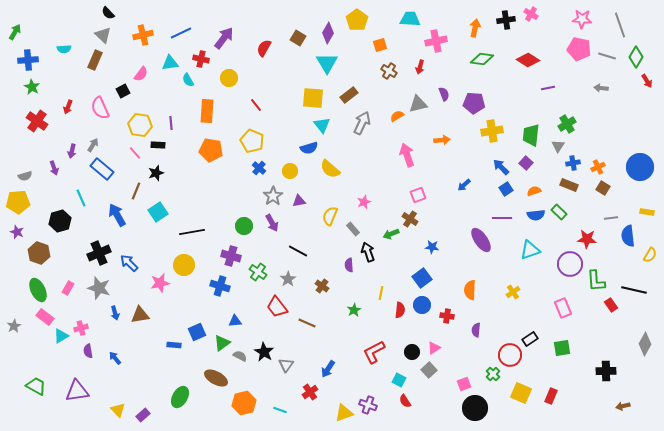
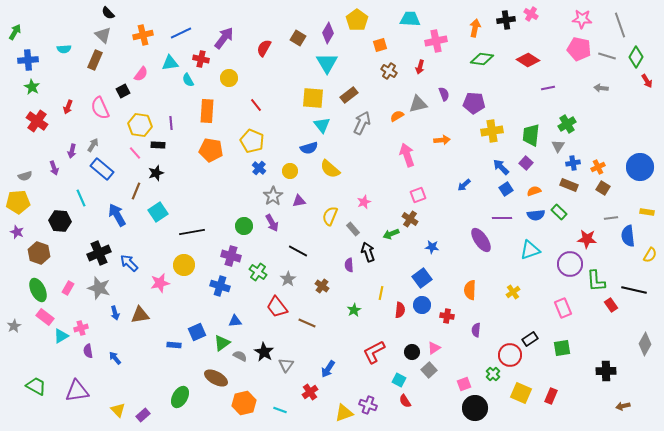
black hexagon at (60, 221): rotated 20 degrees clockwise
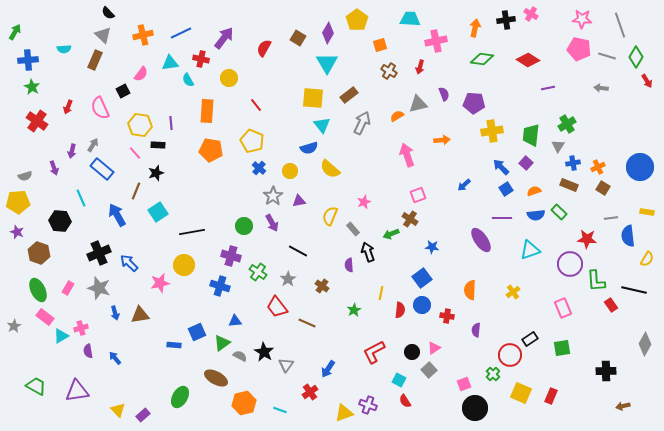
yellow semicircle at (650, 255): moved 3 px left, 4 px down
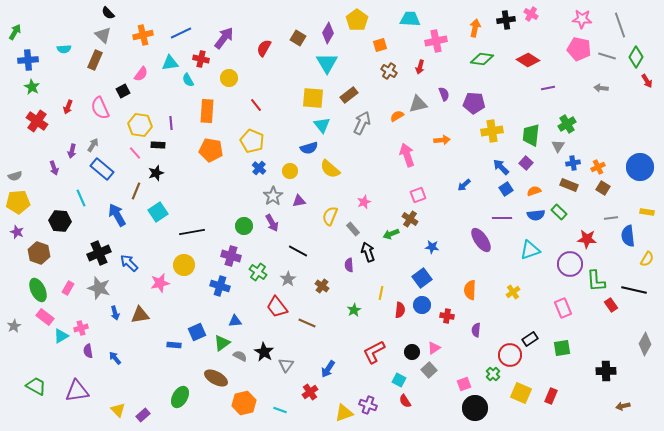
gray semicircle at (25, 176): moved 10 px left
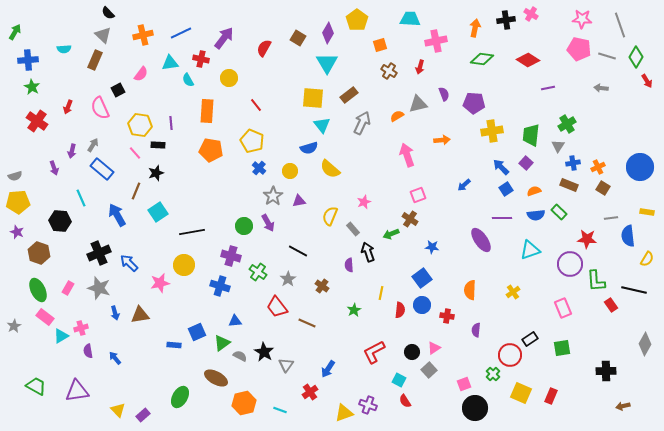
black square at (123, 91): moved 5 px left, 1 px up
purple arrow at (272, 223): moved 4 px left
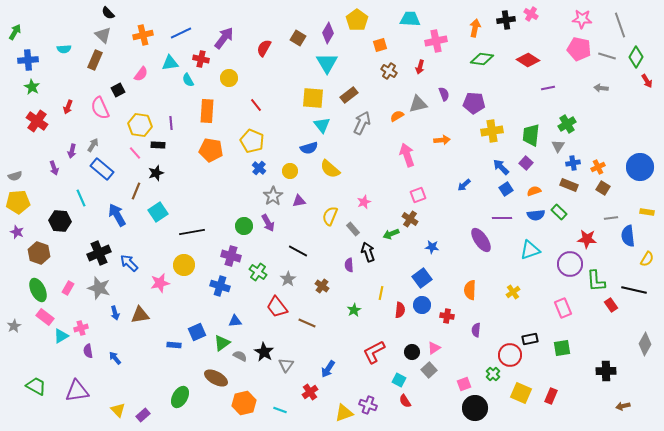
black rectangle at (530, 339): rotated 21 degrees clockwise
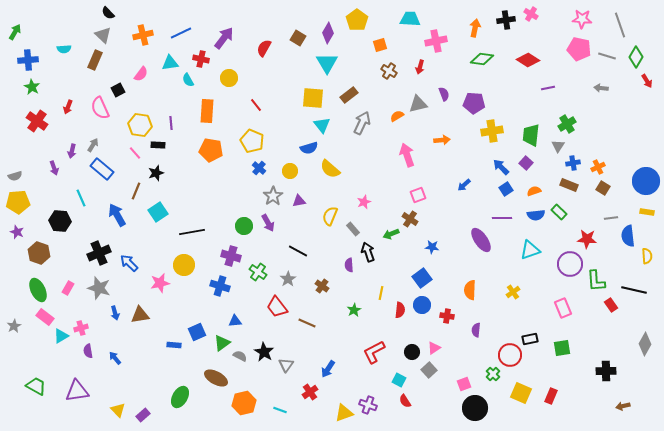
blue circle at (640, 167): moved 6 px right, 14 px down
yellow semicircle at (647, 259): moved 3 px up; rotated 35 degrees counterclockwise
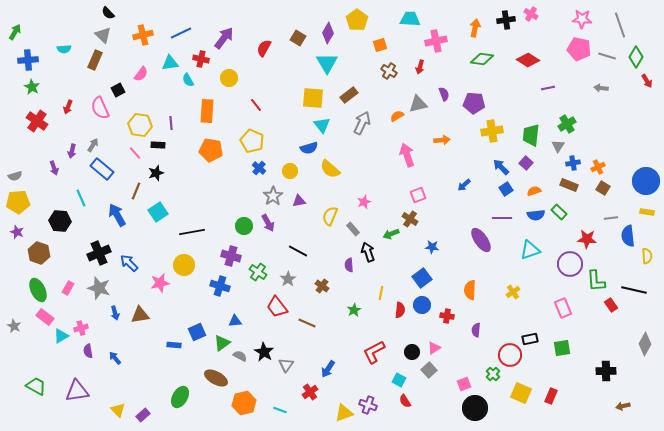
gray star at (14, 326): rotated 16 degrees counterclockwise
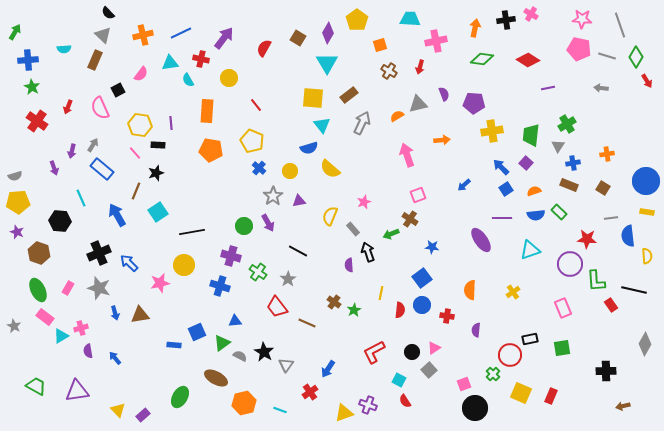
orange cross at (598, 167): moved 9 px right, 13 px up; rotated 16 degrees clockwise
brown cross at (322, 286): moved 12 px right, 16 px down
